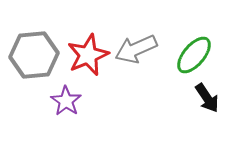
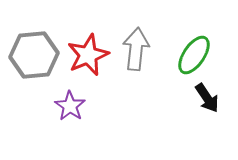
gray arrow: rotated 120 degrees clockwise
green ellipse: rotated 6 degrees counterclockwise
purple star: moved 4 px right, 5 px down
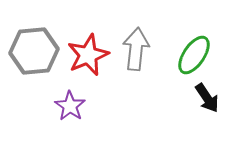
gray hexagon: moved 4 px up
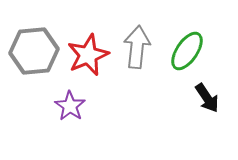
gray arrow: moved 1 px right, 2 px up
green ellipse: moved 7 px left, 4 px up
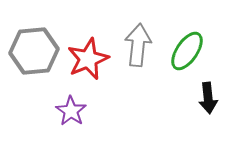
gray arrow: moved 1 px right, 2 px up
red star: moved 4 px down
black arrow: moved 1 px right; rotated 28 degrees clockwise
purple star: moved 1 px right, 5 px down
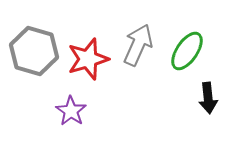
gray arrow: rotated 18 degrees clockwise
gray hexagon: rotated 21 degrees clockwise
red star: rotated 6 degrees clockwise
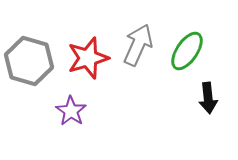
gray hexagon: moved 5 px left, 10 px down
red star: moved 1 px up
